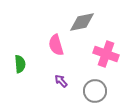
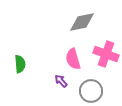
pink semicircle: moved 17 px right, 14 px down
gray circle: moved 4 px left
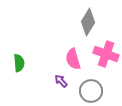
gray diamond: moved 6 px right; rotated 48 degrees counterclockwise
green semicircle: moved 1 px left, 1 px up
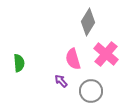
pink cross: rotated 20 degrees clockwise
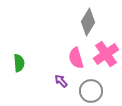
pink cross: rotated 15 degrees clockwise
pink semicircle: moved 3 px right, 1 px up
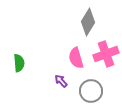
pink cross: rotated 15 degrees clockwise
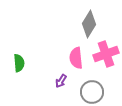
gray diamond: moved 1 px right, 2 px down
pink semicircle: rotated 10 degrees clockwise
purple arrow: rotated 104 degrees counterclockwise
gray circle: moved 1 px right, 1 px down
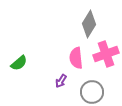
green semicircle: rotated 54 degrees clockwise
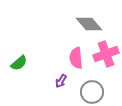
gray diamond: rotated 72 degrees counterclockwise
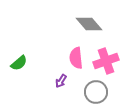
pink cross: moved 7 px down
gray circle: moved 4 px right
